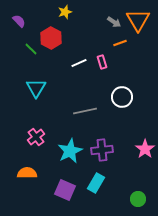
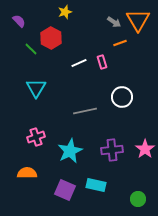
pink cross: rotated 18 degrees clockwise
purple cross: moved 10 px right
cyan rectangle: moved 2 px down; rotated 72 degrees clockwise
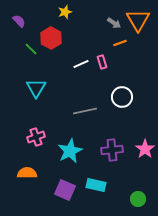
gray arrow: moved 1 px down
white line: moved 2 px right, 1 px down
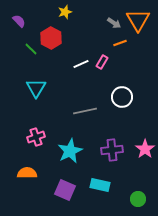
pink rectangle: rotated 48 degrees clockwise
cyan rectangle: moved 4 px right
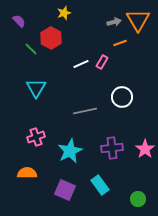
yellow star: moved 1 px left, 1 px down
gray arrow: moved 1 px up; rotated 48 degrees counterclockwise
purple cross: moved 2 px up
cyan rectangle: rotated 42 degrees clockwise
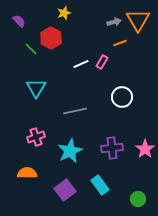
gray line: moved 10 px left
purple square: rotated 30 degrees clockwise
